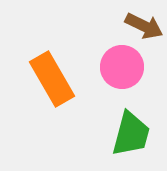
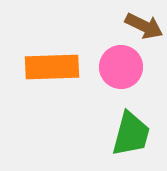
pink circle: moved 1 px left
orange rectangle: moved 12 px up; rotated 62 degrees counterclockwise
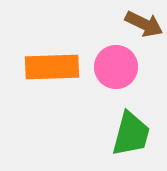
brown arrow: moved 2 px up
pink circle: moved 5 px left
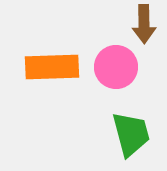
brown arrow: rotated 63 degrees clockwise
green trapezoid: rotated 30 degrees counterclockwise
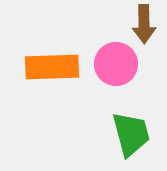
pink circle: moved 3 px up
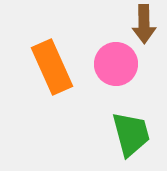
orange rectangle: rotated 68 degrees clockwise
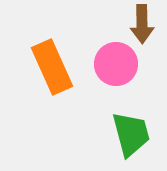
brown arrow: moved 2 px left
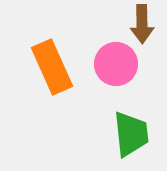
green trapezoid: rotated 9 degrees clockwise
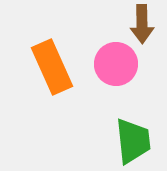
green trapezoid: moved 2 px right, 7 px down
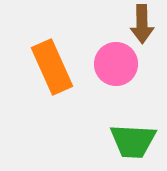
green trapezoid: rotated 99 degrees clockwise
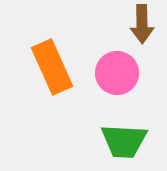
pink circle: moved 1 px right, 9 px down
green trapezoid: moved 9 px left
